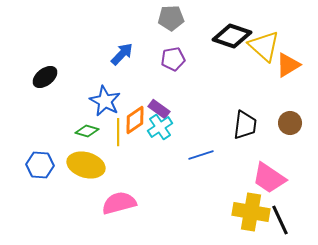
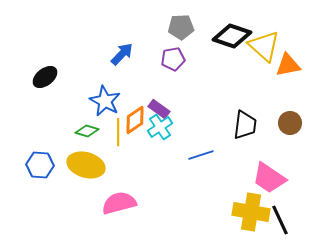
gray pentagon: moved 10 px right, 9 px down
orange triangle: rotated 20 degrees clockwise
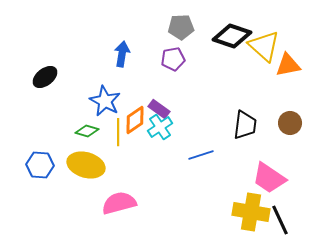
blue arrow: rotated 35 degrees counterclockwise
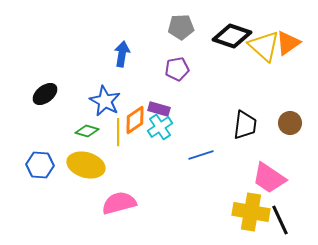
purple pentagon: moved 4 px right, 10 px down
orange triangle: moved 22 px up; rotated 24 degrees counterclockwise
black ellipse: moved 17 px down
purple rectangle: rotated 20 degrees counterclockwise
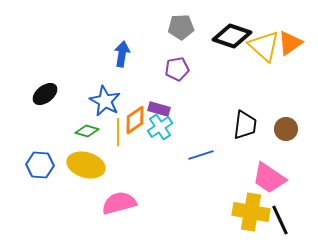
orange triangle: moved 2 px right
brown circle: moved 4 px left, 6 px down
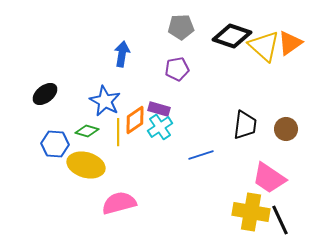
blue hexagon: moved 15 px right, 21 px up
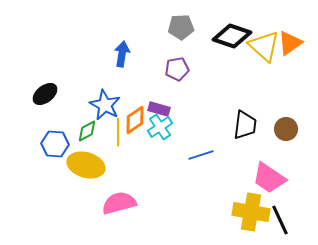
blue star: moved 4 px down
green diamond: rotated 45 degrees counterclockwise
